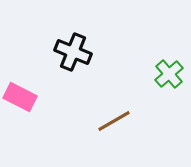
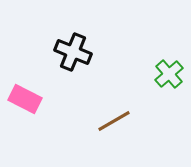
pink rectangle: moved 5 px right, 2 px down
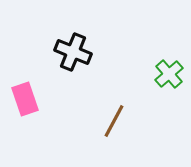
pink rectangle: rotated 44 degrees clockwise
brown line: rotated 32 degrees counterclockwise
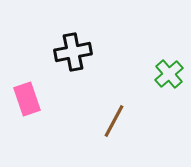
black cross: rotated 33 degrees counterclockwise
pink rectangle: moved 2 px right
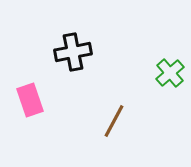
green cross: moved 1 px right, 1 px up
pink rectangle: moved 3 px right, 1 px down
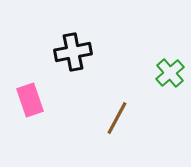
brown line: moved 3 px right, 3 px up
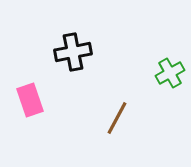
green cross: rotated 12 degrees clockwise
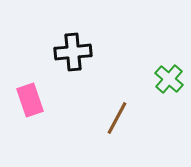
black cross: rotated 6 degrees clockwise
green cross: moved 1 px left, 6 px down; rotated 20 degrees counterclockwise
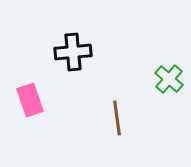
brown line: rotated 36 degrees counterclockwise
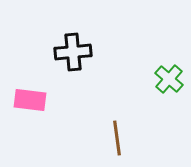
pink rectangle: rotated 64 degrees counterclockwise
brown line: moved 20 px down
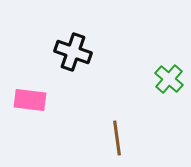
black cross: rotated 24 degrees clockwise
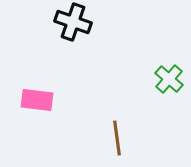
black cross: moved 30 px up
pink rectangle: moved 7 px right
